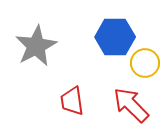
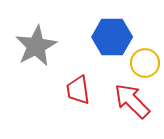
blue hexagon: moved 3 px left
red trapezoid: moved 6 px right, 11 px up
red arrow: moved 1 px right, 4 px up
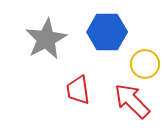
blue hexagon: moved 5 px left, 5 px up
gray star: moved 10 px right, 7 px up
yellow circle: moved 1 px down
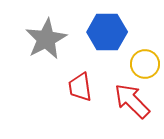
red trapezoid: moved 2 px right, 3 px up
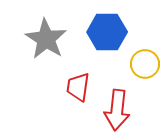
gray star: rotated 12 degrees counterclockwise
red trapezoid: moved 2 px left; rotated 16 degrees clockwise
red arrow: moved 15 px left, 9 px down; rotated 129 degrees counterclockwise
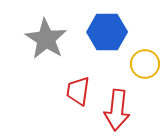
red trapezoid: moved 4 px down
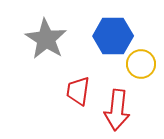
blue hexagon: moved 6 px right, 4 px down
yellow circle: moved 4 px left
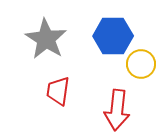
red trapezoid: moved 20 px left
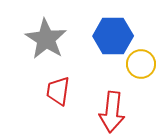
red arrow: moved 5 px left, 2 px down
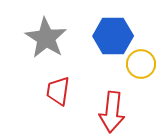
gray star: moved 1 px up
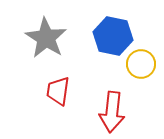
blue hexagon: rotated 12 degrees clockwise
